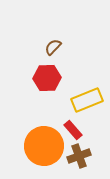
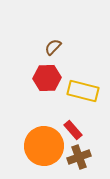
yellow rectangle: moved 4 px left, 9 px up; rotated 36 degrees clockwise
brown cross: moved 1 px down
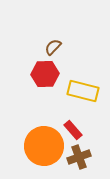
red hexagon: moved 2 px left, 4 px up
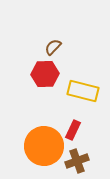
red rectangle: rotated 66 degrees clockwise
brown cross: moved 2 px left, 4 px down
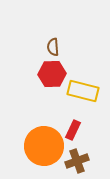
brown semicircle: rotated 48 degrees counterclockwise
red hexagon: moved 7 px right
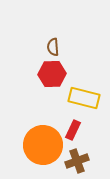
yellow rectangle: moved 1 px right, 7 px down
orange circle: moved 1 px left, 1 px up
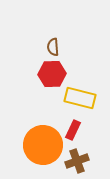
yellow rectangle: moved 4 px left
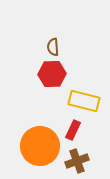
yellow rectangle: moved 4 px right, 3 px down
orange circle: moved 3 px left, 1 px down
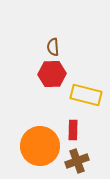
yellow rectangle: moved 2 px right, 6 px up
red rectangle: rotated 24 degrees counterclockwise
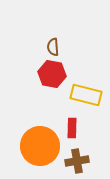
red hexagon: rotated 12 degrees clockwise
red rectangle: moved 1 px left, 2 px up
brown cross: rotated 10 degrees clockwise
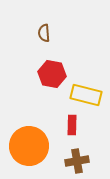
brown semicircle: moved 9 px left, 14 px up
red rectangle: moved 3 px up
orange circle: moved 11 px left
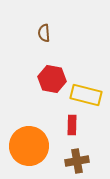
red hexagon: moved 5 px down
